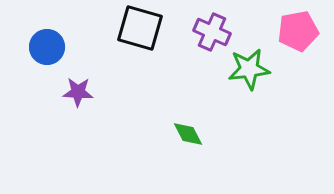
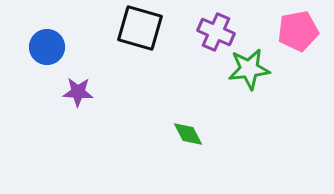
purple cross: moved 4 px right
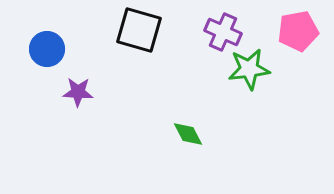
black square: moved 1 px left, 2 px down
purple cross: moved 7 px right
blue circle: moved 2 px down
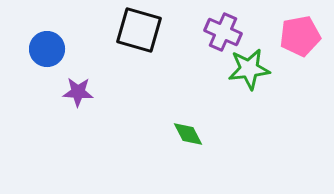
pink pentagon: moved 2 px right, 5 px down
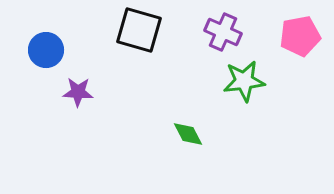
blue circle: moved 1 px left, 1 px down
green star: moved 5 px left, 12 px down
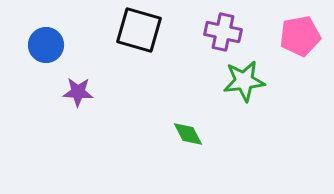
purple cross: rotated 12 degrees counterclockwise
blue circle: moved 5 px up
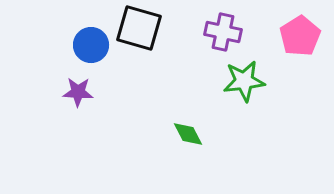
black square: moved 2 px up
pink pentagon: rotated 21 degrees counterclockwise
blue circle: moved 45 px right
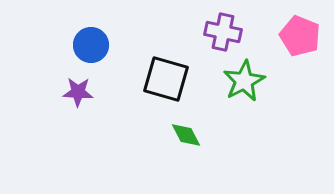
black square: moved 27 px right, 51 px down
pink pentagon: rotated 18 degrees counterclockwise
green star: rotated 21 degrees counterclockwise
green diamond: moved 2 px left, 1 px down
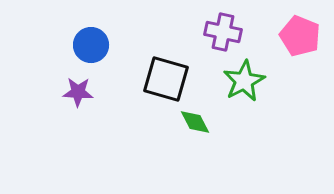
green diamond: moved 9 px right, 13 px up
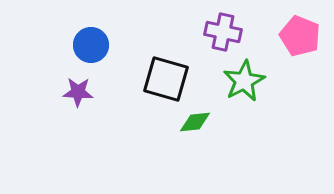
green diamond: rotated 68 degrees counterclockwise
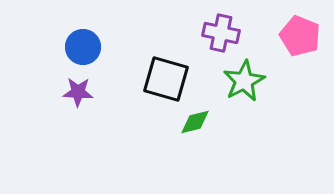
purple cross: moved 2 px left, 1 px down
blue circle: moved 8 px left, 2 px down
green diamond: rotated 8 degrees counterclockwise
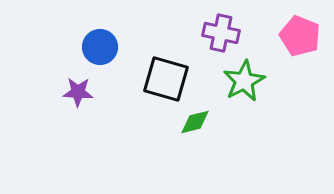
blue circle: moved 17 px right
